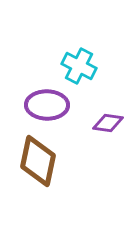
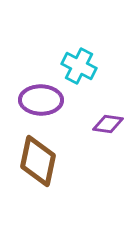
purple ellipse: moved 6 px left, 5 px up
purple diamond: moved 1 px down
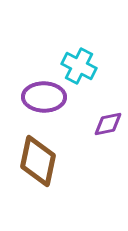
purple ellipse: moved 3 px right, 3 px up
purple diamond: rotated 20 degrees counterclockwise
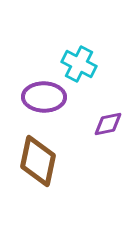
cyan cross: moved 2 px up
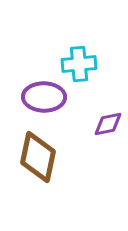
cyan cross: rotated 32 degrees counterclockwise
brown diamond: moved 4 px up
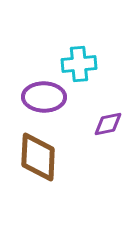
brown diamond: rotated 9 degrees counterclockwise
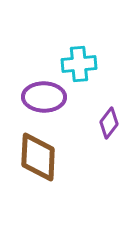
purple diamond: moved 1 px right, 1 px up; rotated 40 degrees counterclockwise
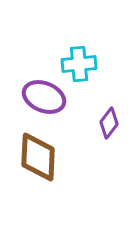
purple ellipse: rotated 21 degrees clockwise
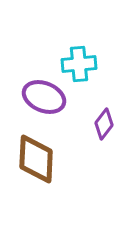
purple diamond: moved 5 px left, 1 px down
brown diamond: moved 2 px left, 2 px down
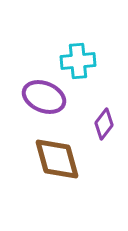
cyan cross: moved 1 px left, 3 px up
brown diamond: moved 21 px right; rotated 18 degrees counterclockwise
